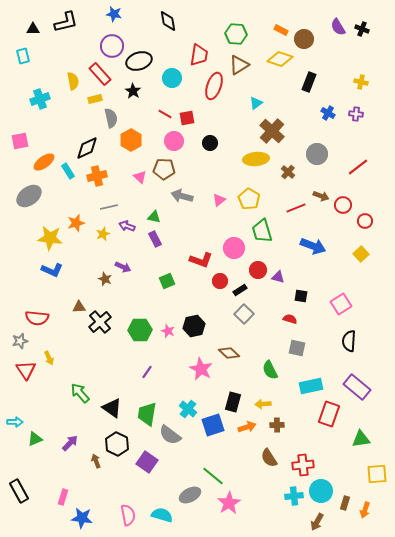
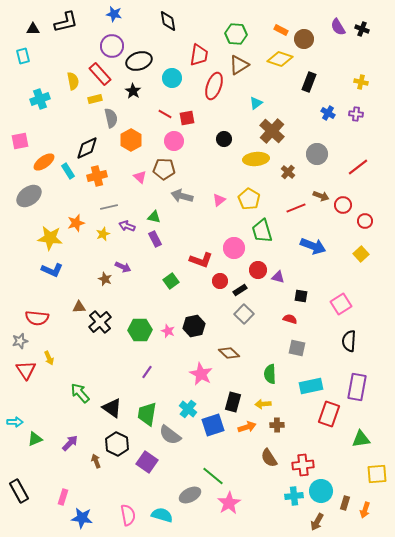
black circle at (210, 143): moved 14 px right, 4 px up
green square at (167, 281): moved 4 px right; rotated 14 degrees counterclockwise
pink star at (201, 369): moved 5 px down
green semicircle at (270, 370): moved 4 px down; rotated 24 degrees clockwise
purple rectangle at (357, 387): rotated 60 degrees clockwise
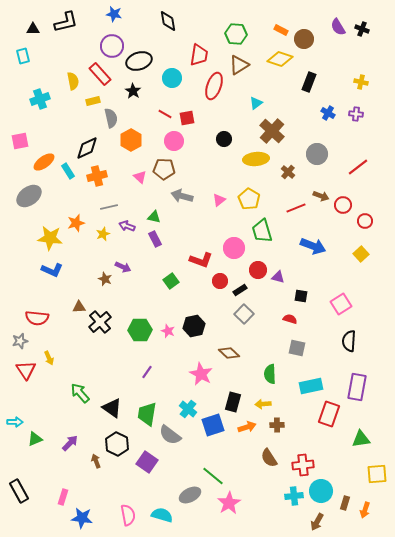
yellow rectangle at (95, 99): moved 2 px left, 2 px down
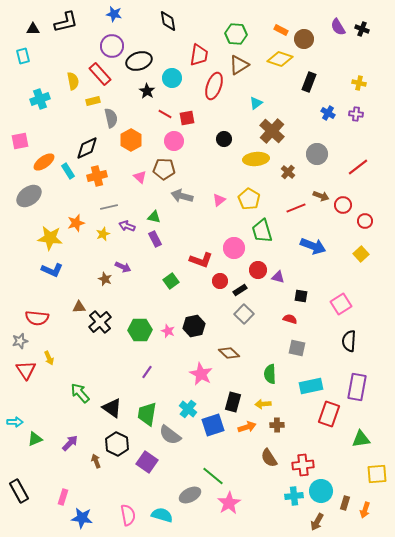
yellow cross at (361, 82): moved 2 px left, 1 px down
black star at (133, 91): moved 14 px right
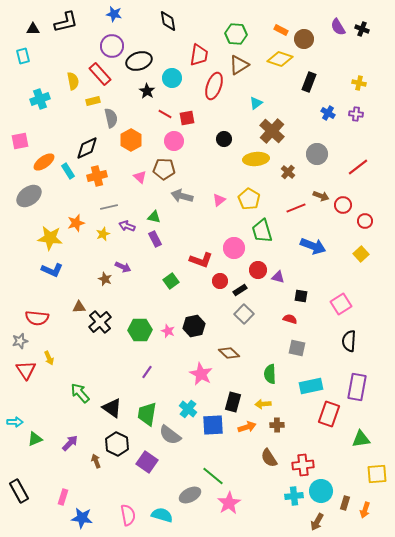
blue square at (213, 425): rotated 15 degrees clockwise
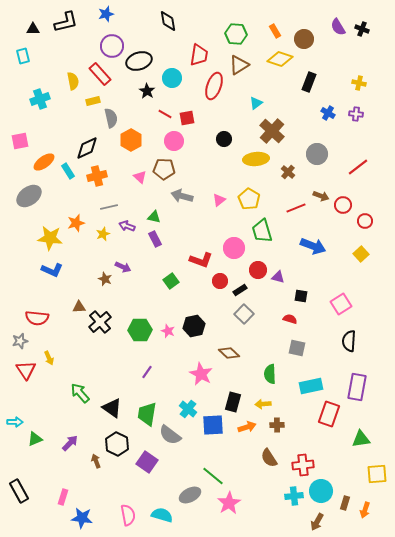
blue star at (114, 14): moved 8 px left; rotated 28 degrees counterclockwise
orange rectangle at (281, 30): moved 6 px left, 1 px down; rotated 32 degrees clockwise
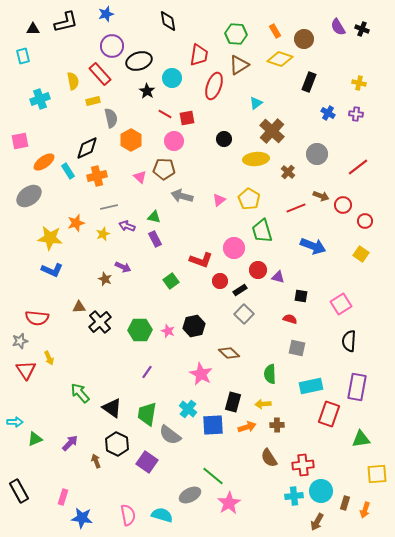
yellow square at (361, 254): rotated 14 degrees counterclockwise
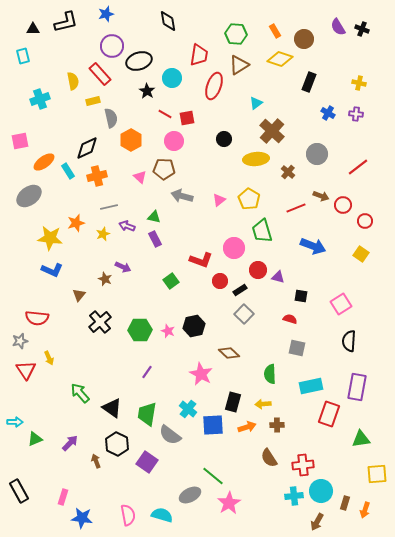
brown triangle at (79, 307): moved 12 px up; rotated 48 degrees counterclockwise
